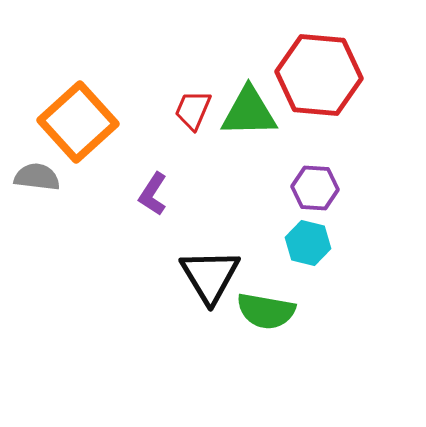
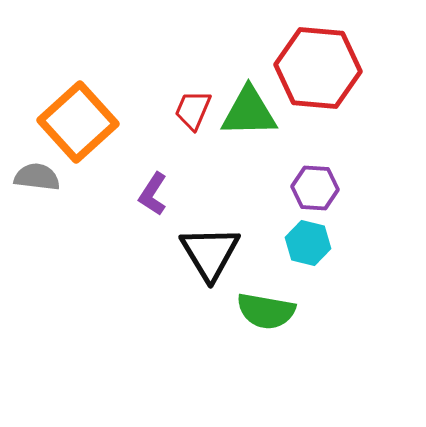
red hexagon: moved 1 px left, 7 px up
black triangle: moved 23 px up
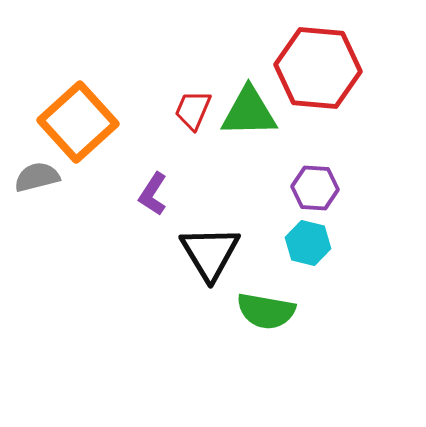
gray semicircle: rotated 21 degrees counterclockwise
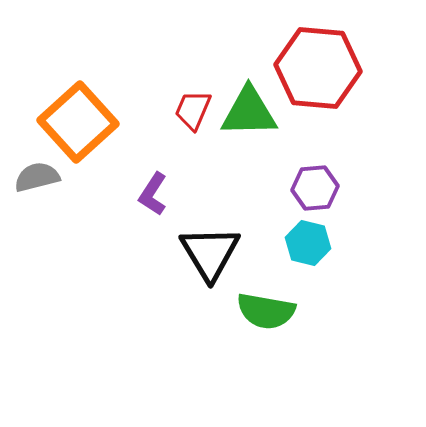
purple hexagon: rotated 9 degrees counterclockwise
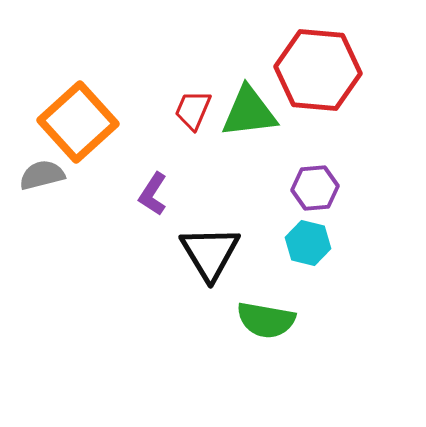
red hexagon: moved 2 px down
green triangle: rotated 6 degrees counterclockwise
gray semicircle: moved 5 px right, 2 px up
green semicircle: moved 9 px down
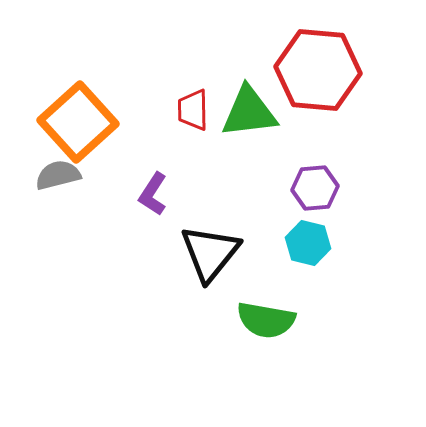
red trapezoid: rotated 24 degrees counterclockwise
gray semicircle: moved 16 px right
black triangle: rotated 10 degrees clockwise
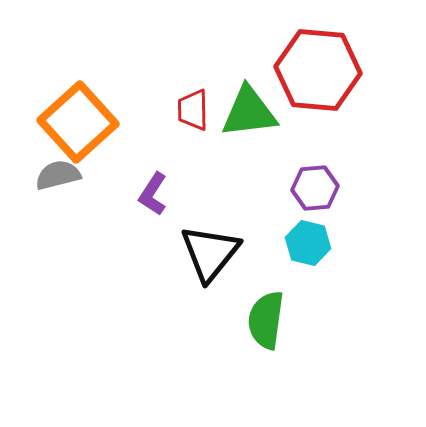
green semicircle: rotated 88 degrees clockwise
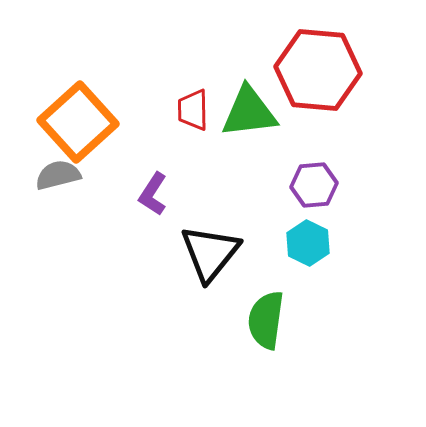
purple hexagon: moved 1 px left, 3 px up
cyan hexagon: rotated 12 degrees clockwise
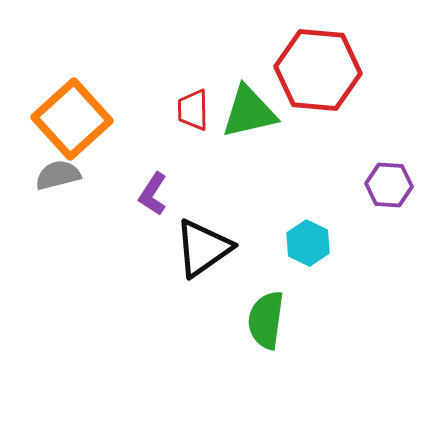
green triangle: rotated 6 degrees counterclockwise
orange square: moved 6 px left, 3 px up
purple hexagon: moved 75 px right; rotated 9 degrees clockwise
black triangle: moved 7 px left, 5 px up; rotated 16 degrees clockwise
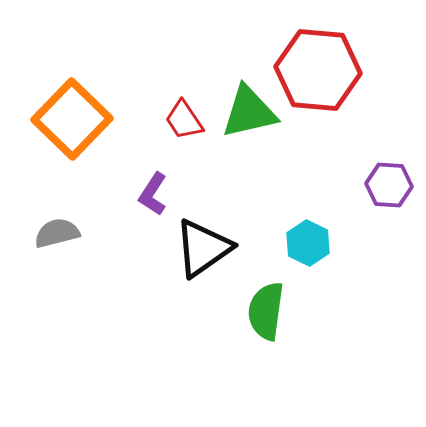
red trapezoid: moved 9 px left, 10 px down; rotated 33 degrees counterclockwise
orange square: rotated 4 degrees counterclockwise
gray semicircle: moved 1 px left, 58 px down
green semicircle: moved 9 px up
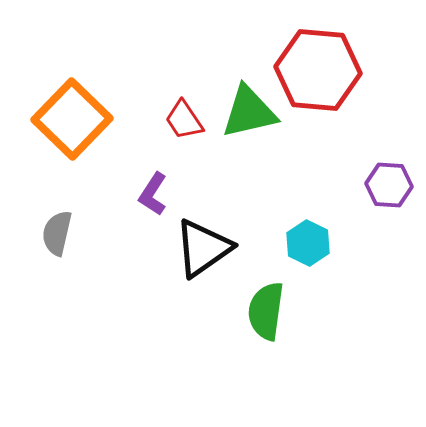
gray semicircle: rotated 63 degrees counterclockwise
